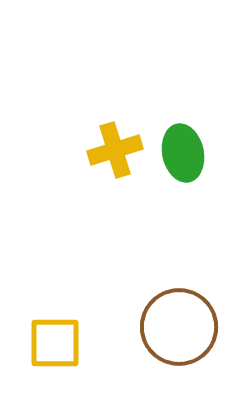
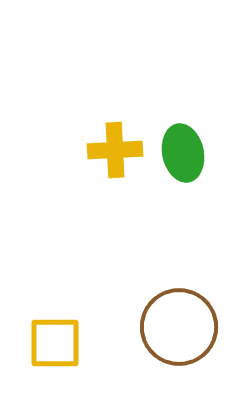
yellow cross: rotated 14 degrees clockwise
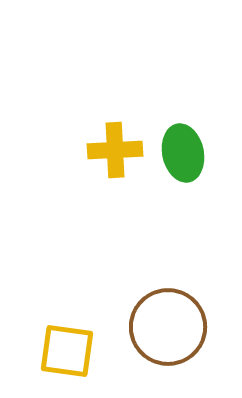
brown circle: moved 11 px left
yellow square: moved 12 px right, 8 px down; rotated 8 degrees clockwise
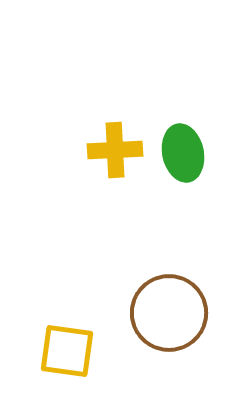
brown circle: moved 1 px right, 14 px up
